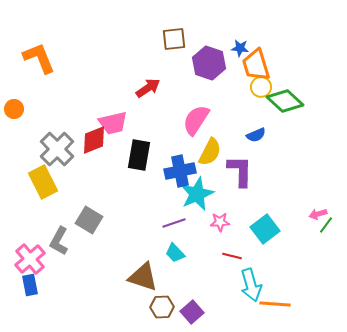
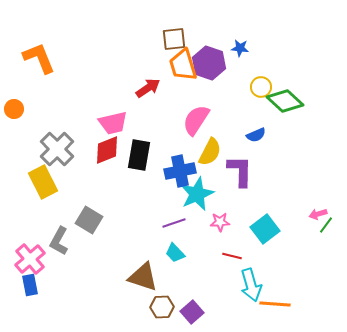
orange trapezoid: moved 73 px left
red diamond: moved 13 px right, 10 px down
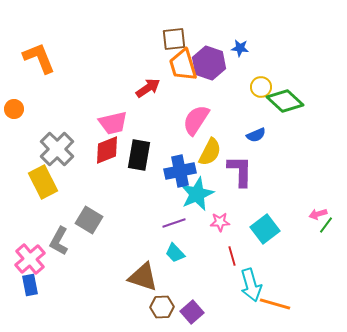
red line: rotated 60 degrees clockwise
orange line: rotated 12 degrees clockwise
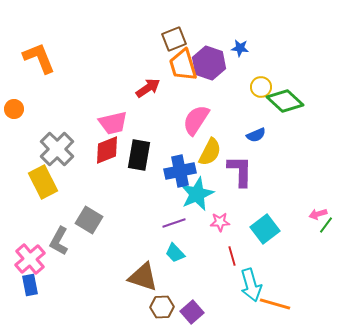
brown square: rotated 15 degrees counterclockwise
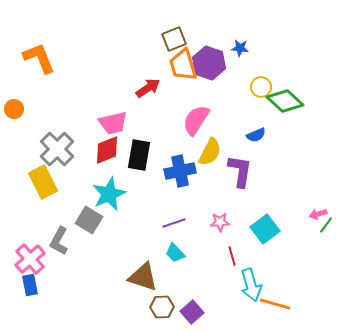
purple L-shape: rotated 8 degrees clockwise
cyan star: moved 88 px left
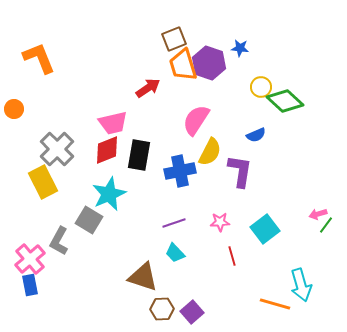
cyan arrow: moved 50 px right
brown hexagon: moved 2 px down
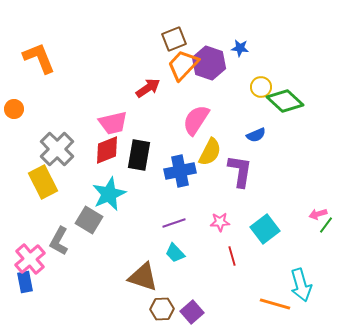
orange trapezoid: rotated 60 degrees clockwise
blue rectangle: moved 5 px left, 3 px up
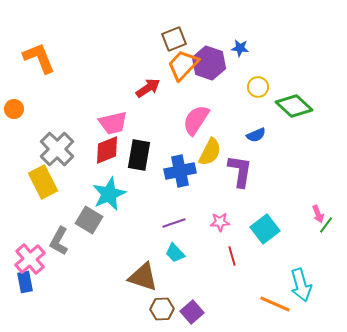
yellow circle: moved 3 px left
green diamond: moved 9 px right, 5 px down
pink arrow: rotated 96 degrees counterclockwise
orange line: rotated 8 degrees clockwise
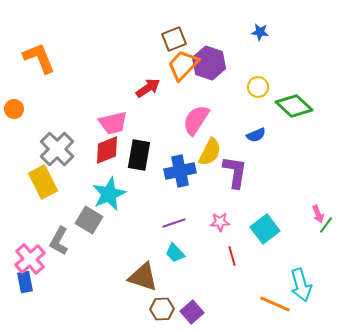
blue star: moved 20 px right, 16 px up
purple L-shape: moved 5 px left, 1 px down
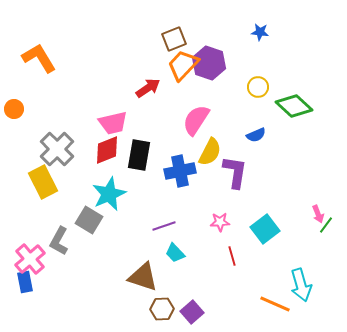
orange L-shape: rotated 9 degrees counterclockwise
purple line: moved 10 px left, 3 px down
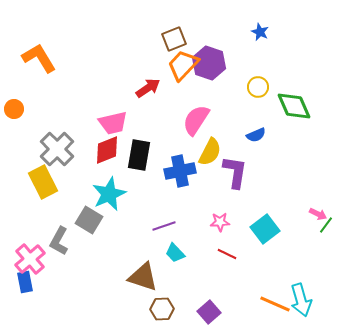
blue star: rotated 18 degrees clockwise
green diamond: rotated 24 degrees clockwise
pink arrow: rotated 42 degrees counterclockwise
red line: moved 5 px left, 2 px up; rotated 48 degrees counterclockwise
cyan arrow: moved 15 px down
purple square: moved 17 px right
